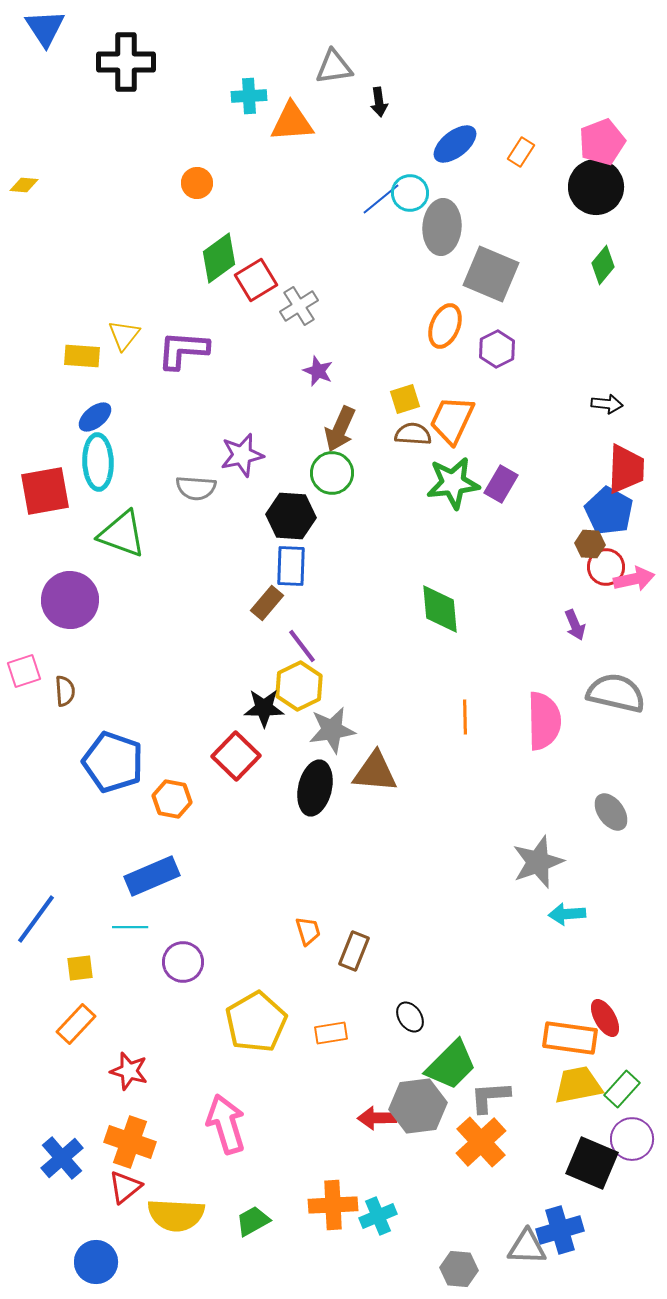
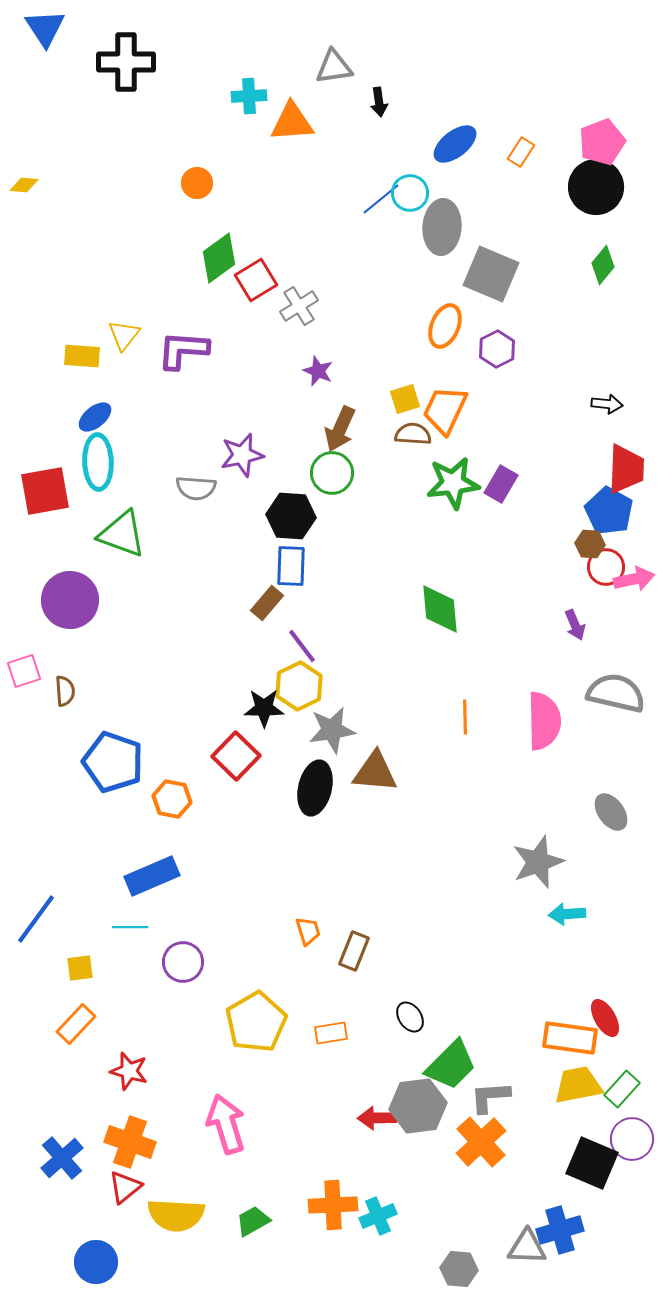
orange trapezoid at (452, 420): moved 7 px left, 10 px up
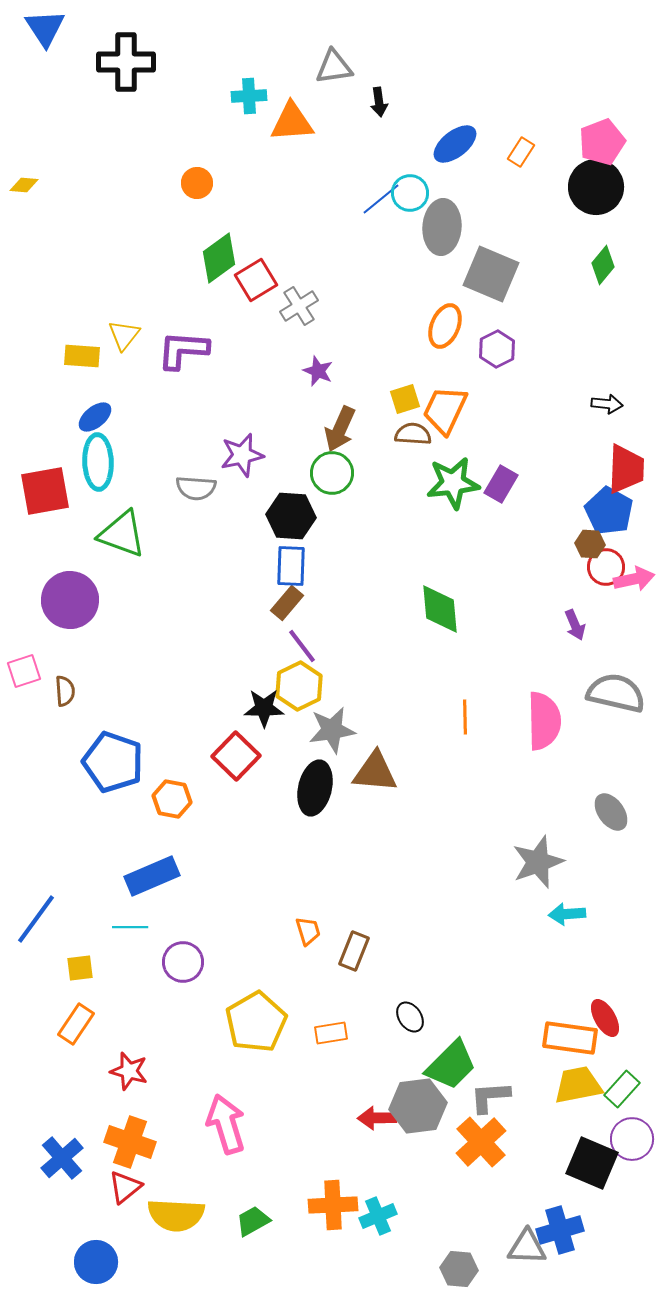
brown rectangle at (267, 603): moved 20 px right
orange rectangle at (76, 1024): rotated 9 degrees counterclockwise
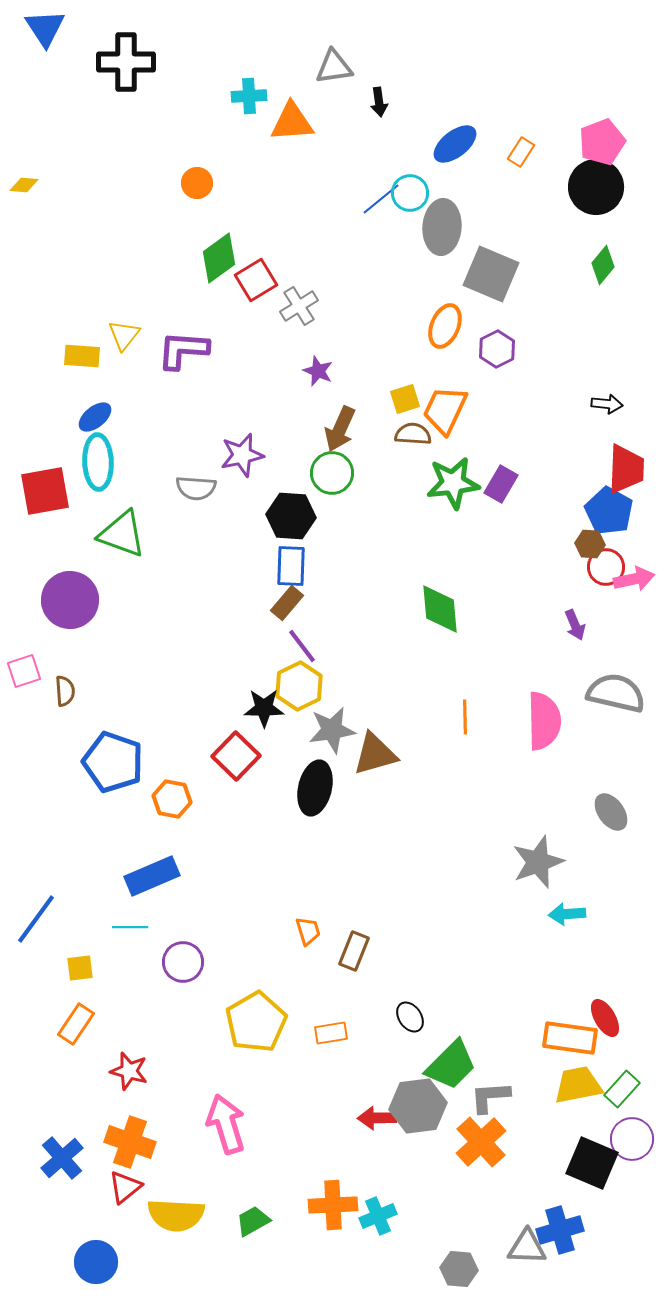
brown triangle at (375, 772): moved 18 px up; rotated 21 degrees counterclockwise
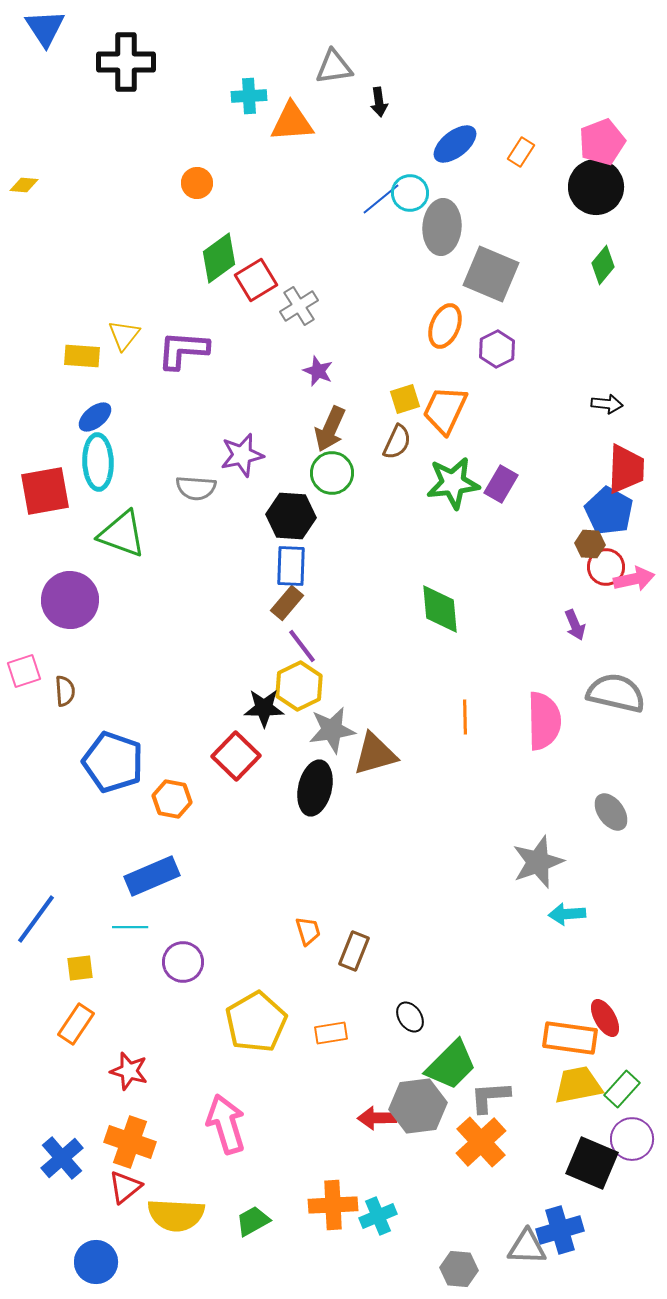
brown arrow at (340, 429): moved 10 px left
brown semicircle at (413, 434): moved 16 px left, 8 px down; rotated 111 degrees clockwise
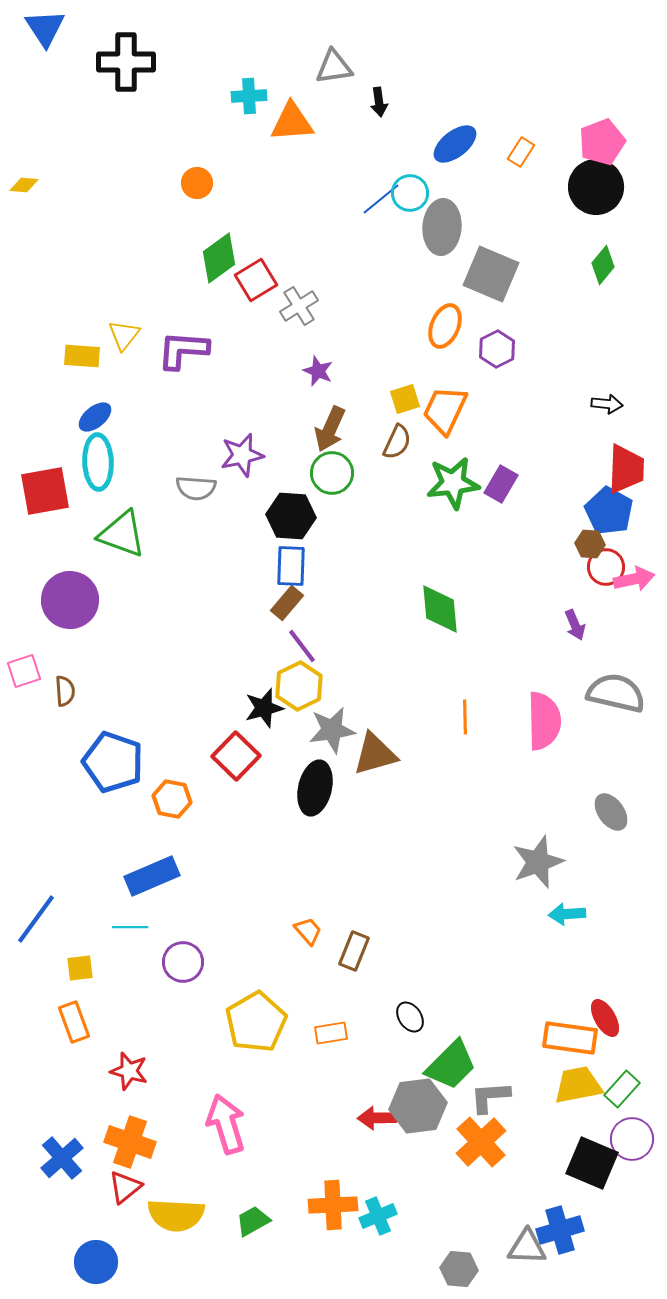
black star at (264, 708): rotated 15 degrees counterclockwise
orange trapezoid at (308, 931): rotated 24 degrees counterclockwise
orange rectangle at (76, 1024): moved 2 px left, 2 px up; rotated 54 degrees counterclockwise
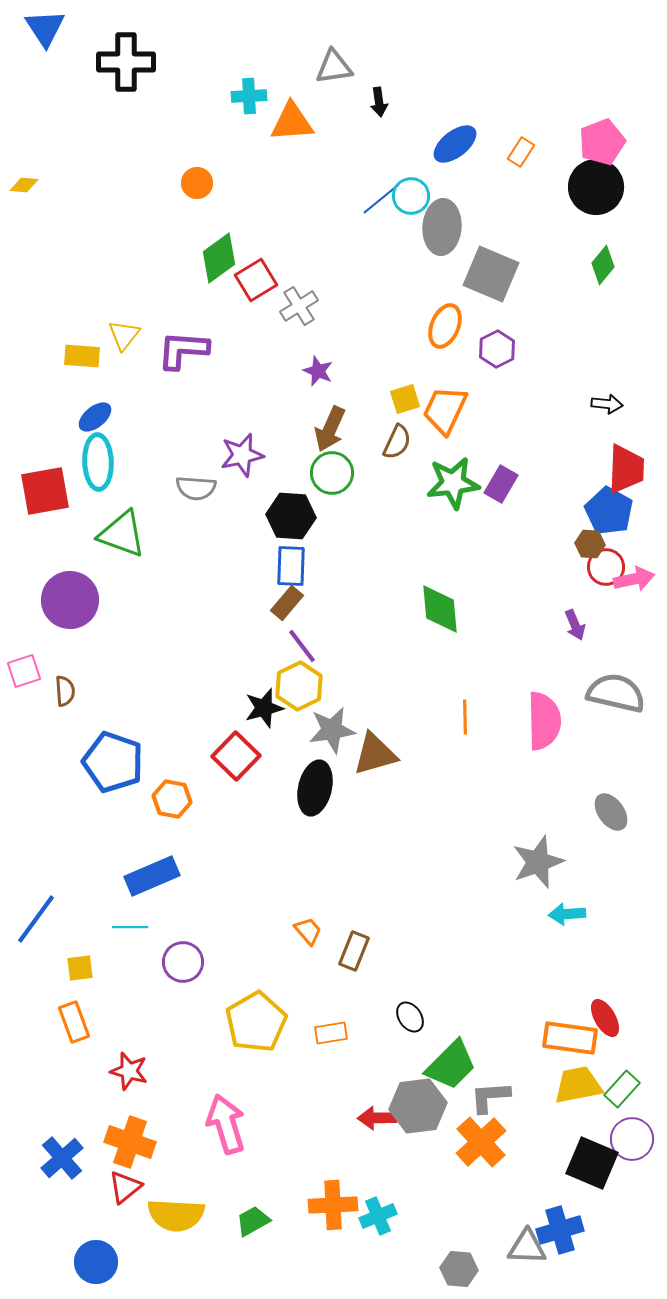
cyan circle at (410, 193): moved 1 px right, 3 px down
